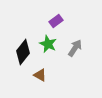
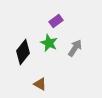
green star: moved 1 px right, 1 px up
brown triangle: moved 9 px down
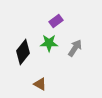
green star: rotated 24 degrees counterclockwise
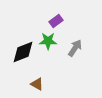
green star: moved 1 px left, 2 px up
black diamond: rotated 30 degrees clockwise
brown triangle: moved 3 px left
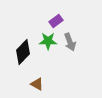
gray arrow: moved 5 px left, 6 px up; rotated 126 degrees clockwise
black diamond: rotated 25 degrees counterclockwise
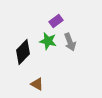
green star: rotated 12 degrees clockwise
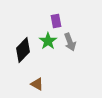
purple rectangle: rotated 64 degrees counterclockwise
green star: rotated 24 degrees clockwise
black diamond: moved 2 px up
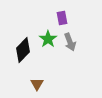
purple rectangle: moved 6 px right, 3 px up
green star: moved 2 px up
brown triangle: rotated 32 degrees clockwise
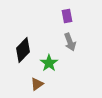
purple rectangle: moved 5 px right, 2 px up
green star: moved 1 px right, 24 px down
brown triangle: rotated 24 degrees clockwise
